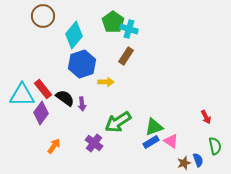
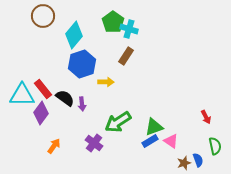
blue rectangle: moved 1 px left, 1 px up
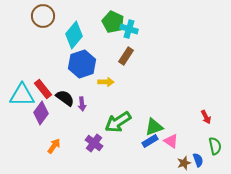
green pentagon: rotated 10 degrees counterclockwise
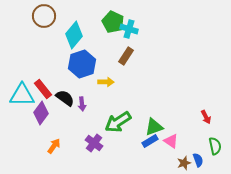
brown circle: moved 1 px right
